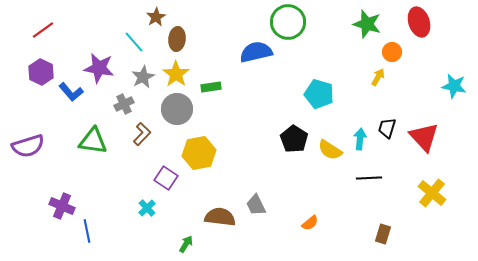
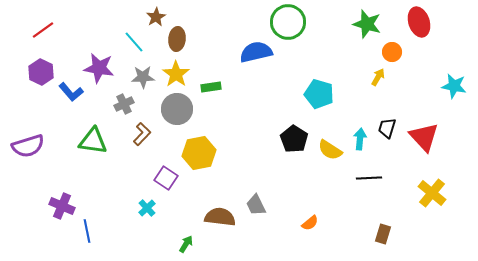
gray star: rotated 25 degrees clockwise
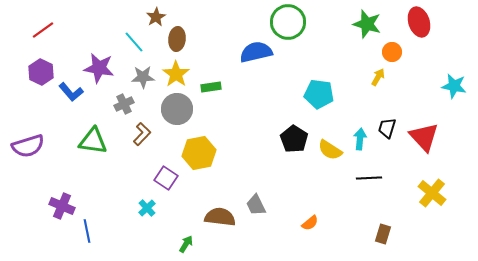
cyan pentagon: rotated 8 degrees counterclockwise
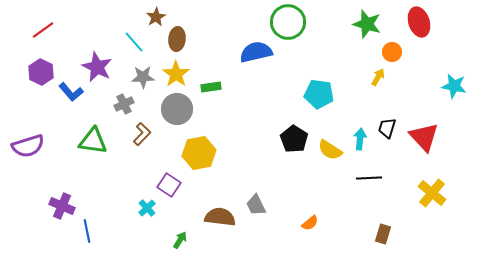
purple star: moved 2 px left, 1 px up; rotated 16 degrees clockwise
purple square: moved 3 px right, 7 px down
green arrow: moved 6 px left, 4 px up
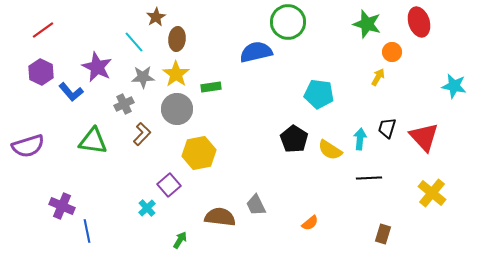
purple square: rotated 15 degrees clockwise
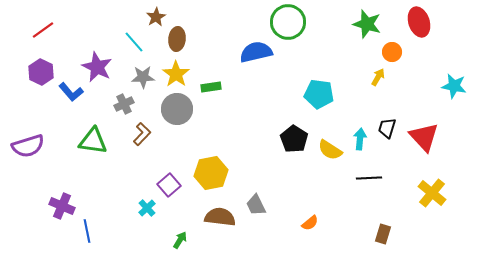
yellow hexagon: moved 12 px right, 20 px down
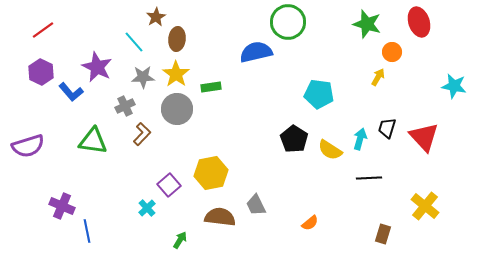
gray cross: moved 1 px right, 2 px down
cyan arrow: rotated 10 degrees clockwise
yellow cross: moved 7 px left, 13 px down
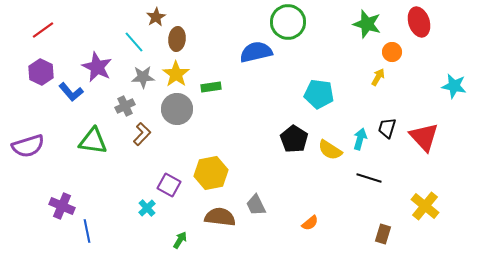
black line: rotated 20 degrees clockwise
purple square: rotated 20 degrees counterclockwise
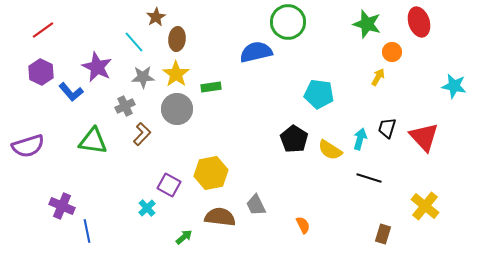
orange semicircle: moved 7 px left, 2 px down; rotated 78 degrees counterclockwise
green arrow: moved 4 px right, 3 px up; rotated 18 degrees clockwise
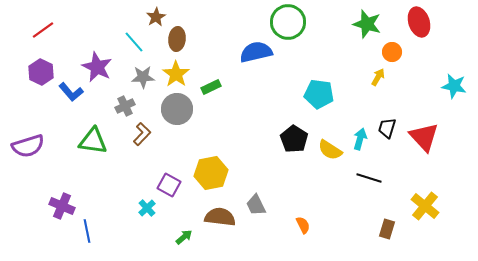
green rectangle: rotated 18 degrees counterclockwise
brown rectangle: moved 4 px right, 5 px up
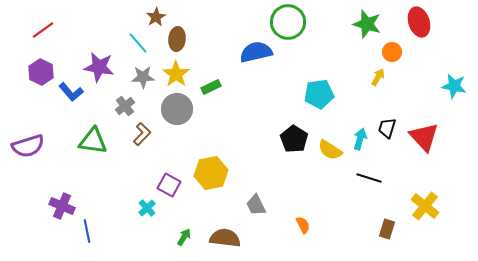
cyan line: moved 4 px right, 1 px down
purple star: moved 2 px right; rotated 16 degrees counterclockwise
cyan pentagon: rotated 16 degrees counterclockwise
gray cross: rotated 12 degrees counterclockwise
brown semicircle: moved 5 px right, 21 px down
green arrow: rotated 18 degrees counterclockwise
